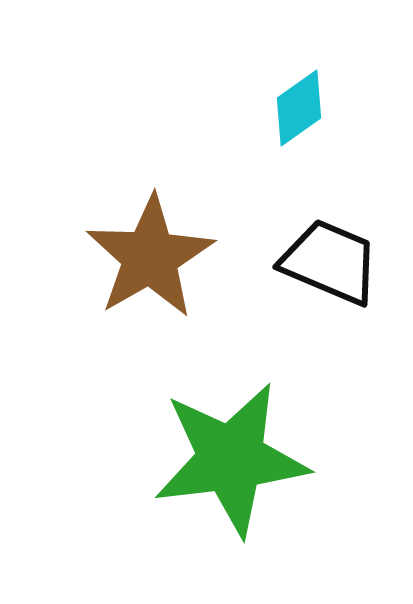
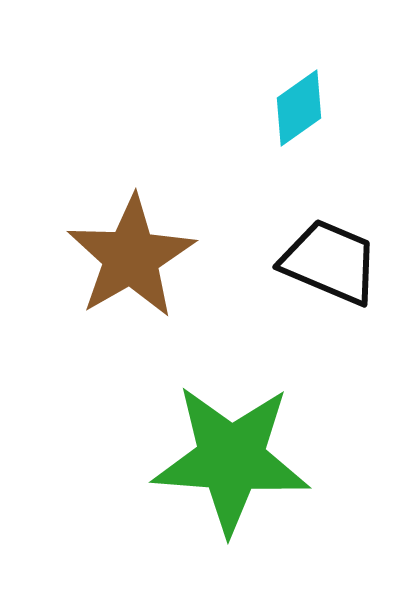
brown star: moved 19 px left
green star: rotated 11 degrees clockwise
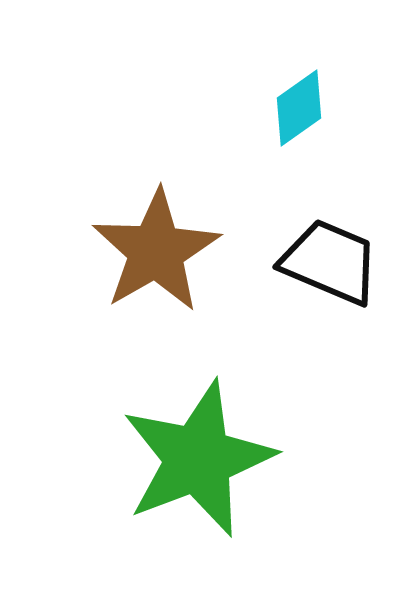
brown star: moved 25 px right, 6 px up
green star: moved 33 px left; rotated 25 degrees counterclockwise
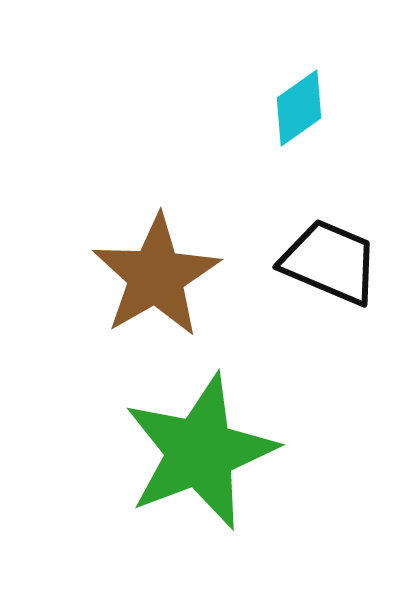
brown star: moved 25 px down
green star: moved 2 px right, 7 px up
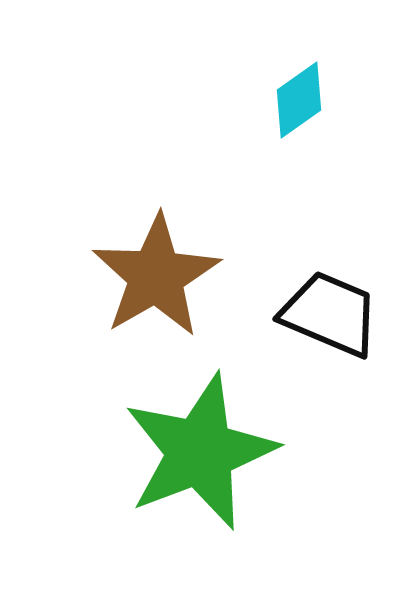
cyan diamond: moved 8 px up
black trapezoid: moved 52 px down
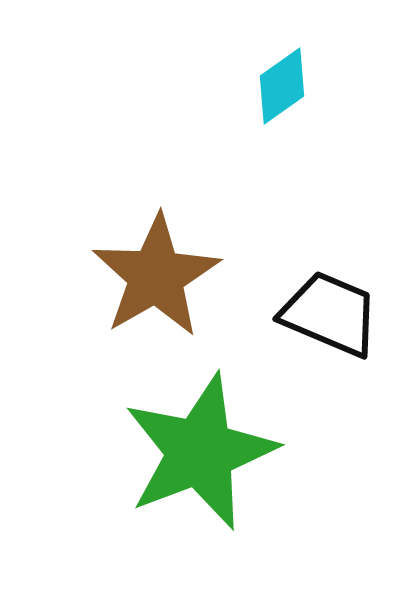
cyan diamond: moved 17 px left, 14 px up
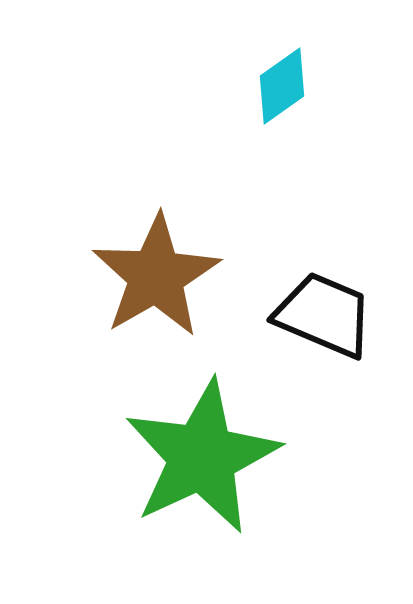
black trapezoid: moved 6 px left, 1 px down
green star: moved 2 px right, 5 px down; rotated 4 degrees counterclockwise
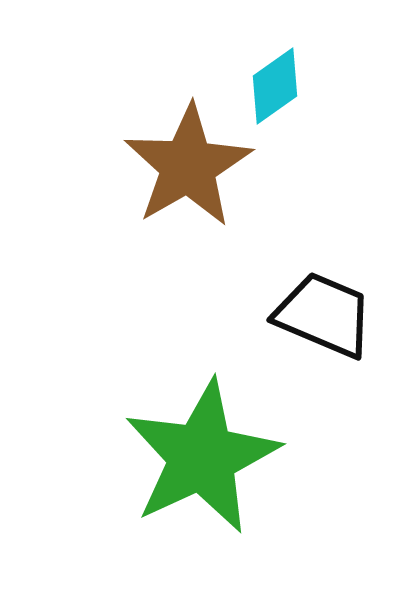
cyan diamond: moved 7 px left
brown star: moved 32 px right, 110 px up
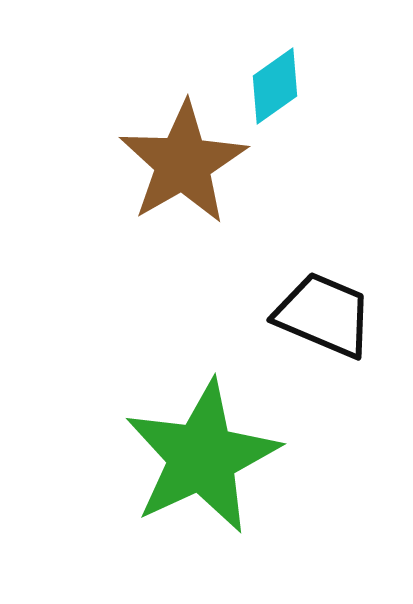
brown star: moved 5 px left, 3 px up
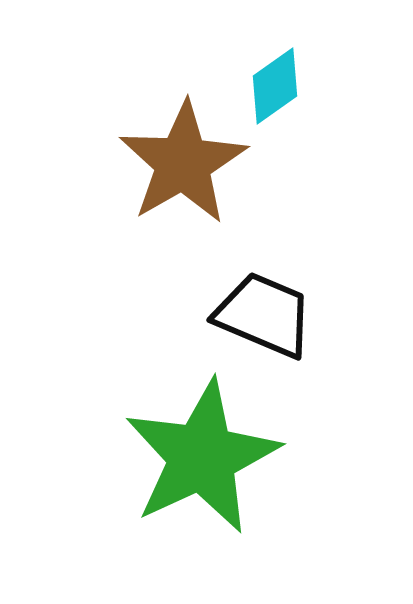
black trapezoid: moved 60 px left
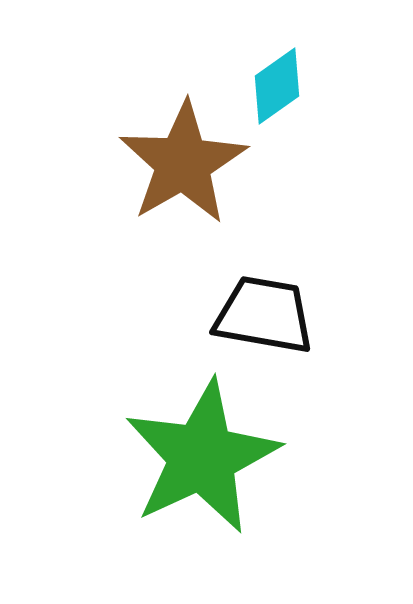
cyan diamond: moved 2 px right
black trapezoid: rotated 13 degrees counterclockwise
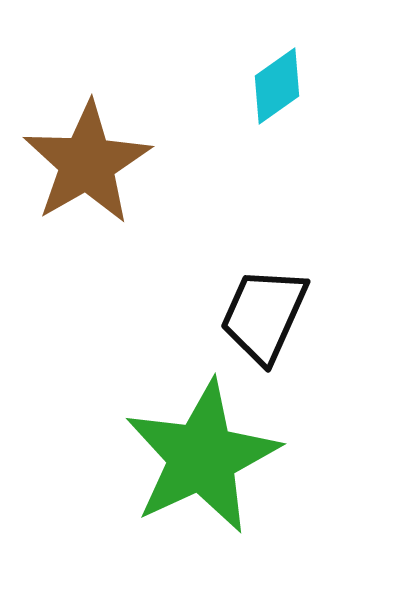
brown star: moved 96 px left
black trapezoid: rotated 76 degrees counterclockwise
